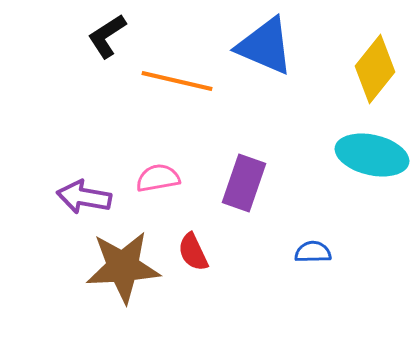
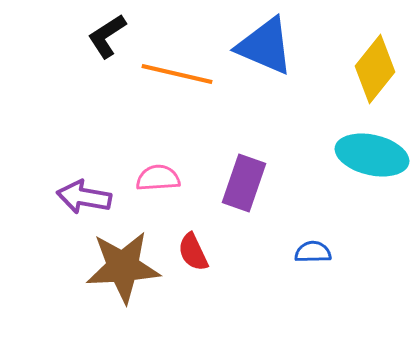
orange line: moved 7 px up
pink semicircle: rotated 6 degrees clockwise
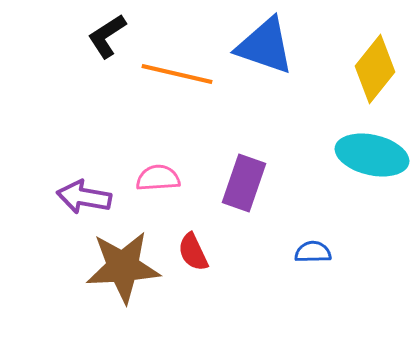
blue triangle: rotated 4 degrees counterclockwise
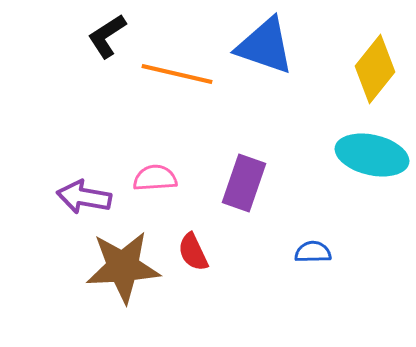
pink semicircle: moved 3 px left
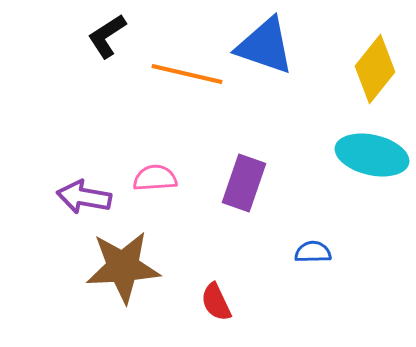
orange line: moved 10 px right
red semicircle: moved 23 px right, 50 px down
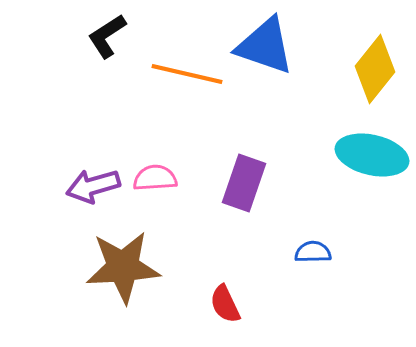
purple arrow: moved 9 px right, 11 px up; rotated 26 degrees counterclockwise
red semicircle: moved 9 px right, 2 px down
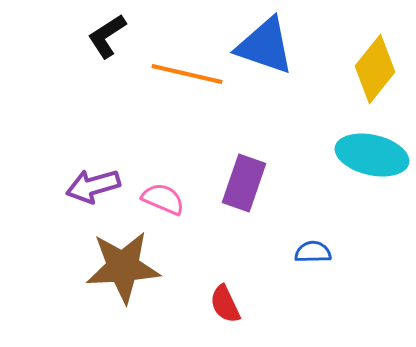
pink semicircle: moved 8 px right, 21 px down; rotated 27 degrees clockwise
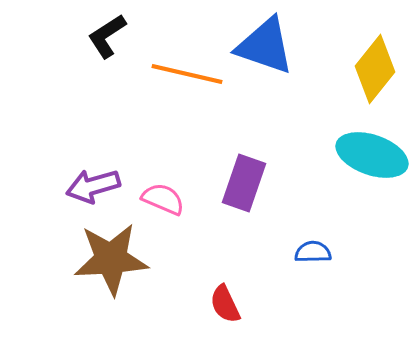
cyan ellipse: rotated 6 degrees clockwise
brown star: moved 12 px left, 8 px up
